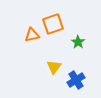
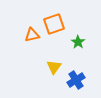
orange square: moved 1 px right
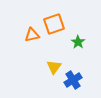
blue cross: moved 3 px left
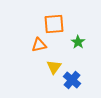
orange square: rotated 15 degrees clockwise
orange triangle: moved 7 px right, 10 px down
blue cross: moved 1 px left; rotated 18 degrees counterclockwise
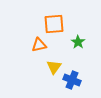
blue cross: rotated 18 degrees counterclockwise
